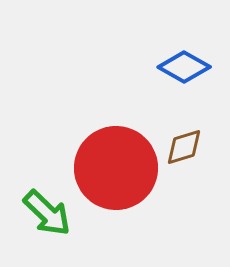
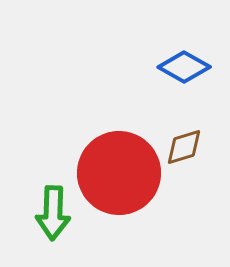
red circle: moved 3 px right, 5 px down
green arrow: moved 6 px right; rotated 48 degrees clockwise
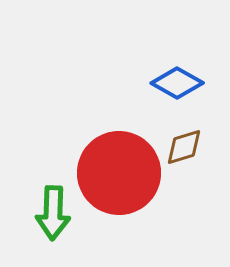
blue diamond: moved 7 px left, 16 px down
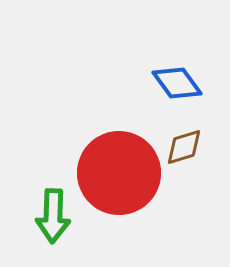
blue diamond: rotated 24 degrees clockwise
green arrow: moved 3 px down
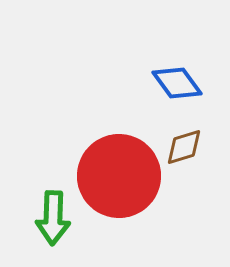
red circle: moved 3 px down
green arrow: moved 2 px down
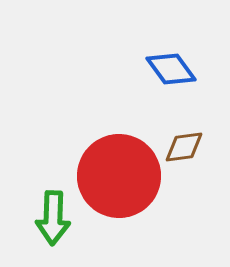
blue diamond: moved 6 px left, 14 px up
brown diamond: rotated 9 degrees clockwise
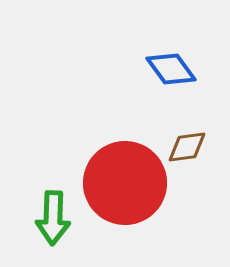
brown diamond: moved 3 px right
red circle: moved 6 px right, 7 px down
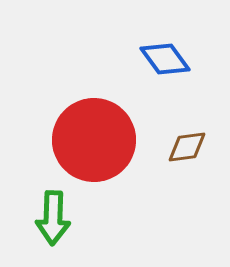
blue diamond: moved 6 px left, 10 px up
red circle: moved 31 px left, 43 px up
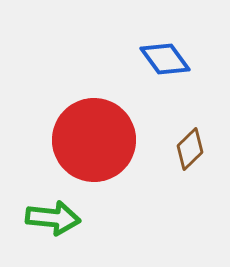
brown diamond: moved 3 px right, 2 px down; rotated 36 degrees counterclockwise
green arrow: rotated 86 degrees counterclockwise
